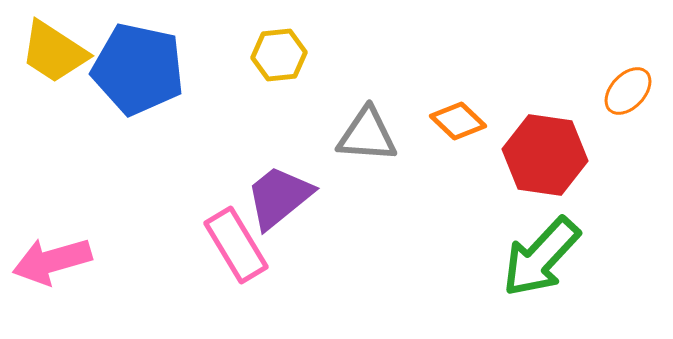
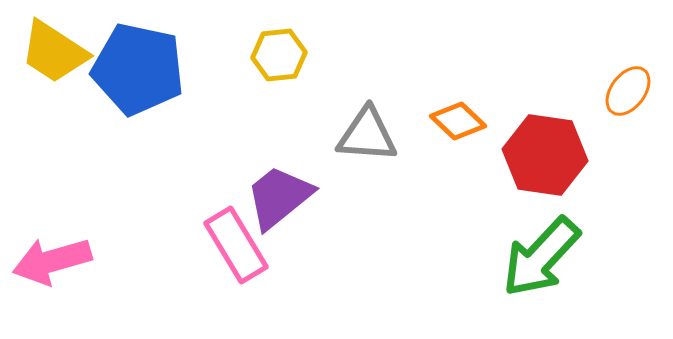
orange ellipse: rotated 6 degrees counterclockwise
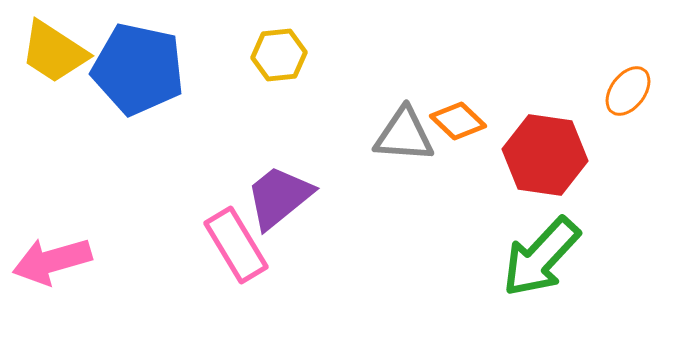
gray triangle: moved 37 px right
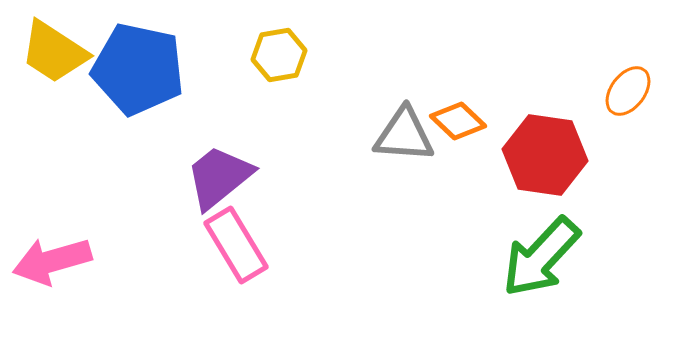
yellow hexagon: rotated 4 degrees counterclockwise
purple trapezoid: moved 60 px left, 20 px up
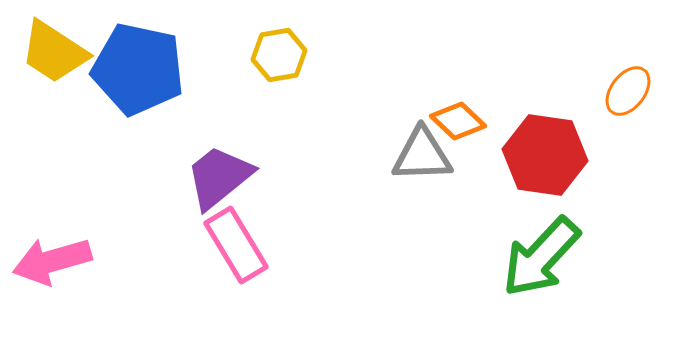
gray triangle: moved 18 px right, 20 px down; rotated 6 degrees counterclockwise
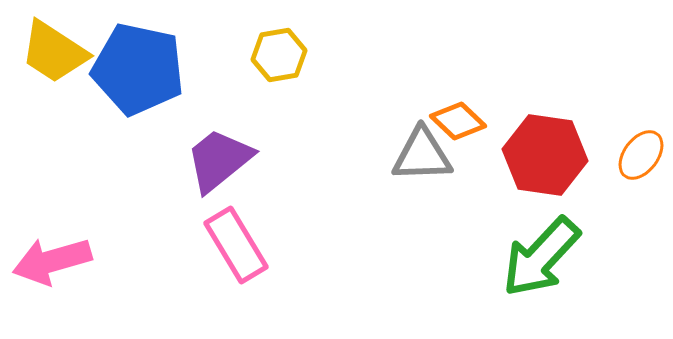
orange ellipse: moved 13 px right, 64 px down
purple trapezoid: moved 17 px up
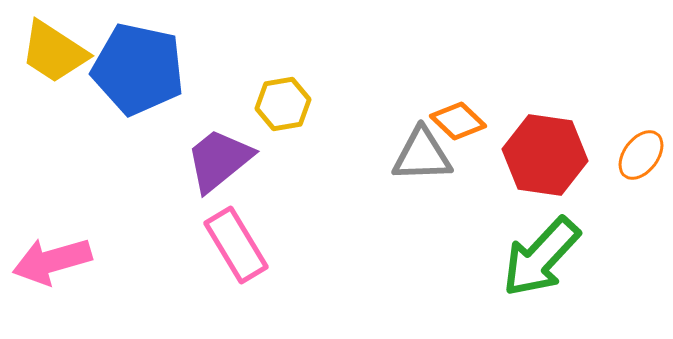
yellow hexagon: moved 4 px right, 49 px down
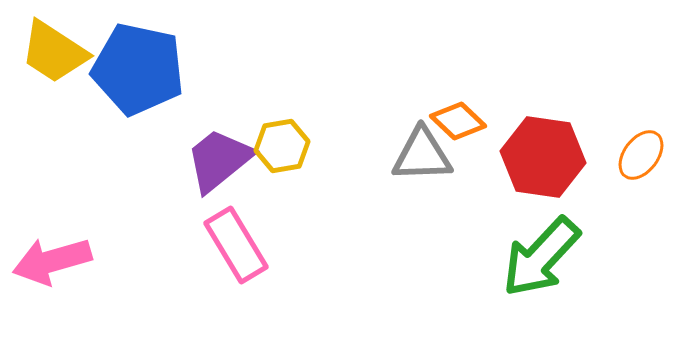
yellow hexagon: moved 1 px left, 42 px down
red hexagon: moved 2 px left, 2 px down
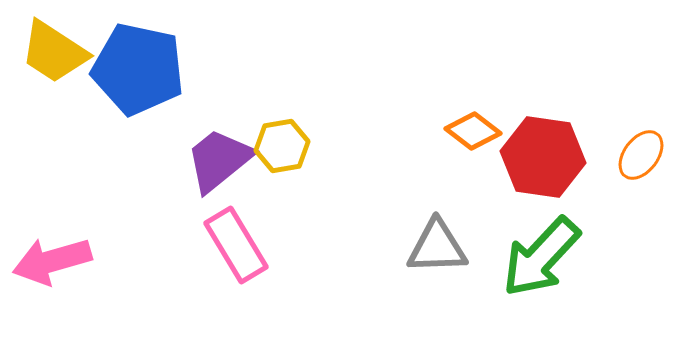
orange diamond: moved 15 px right, 10 px down; rotated 6 degrees counterclockwise
gray triangle: moved 15 px right, 92 px down
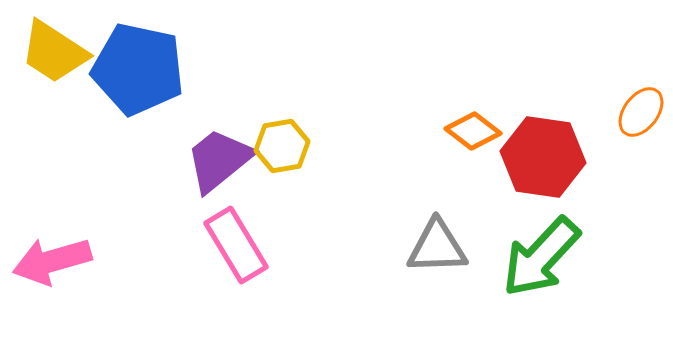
orange ellipse: moved 43 px up
